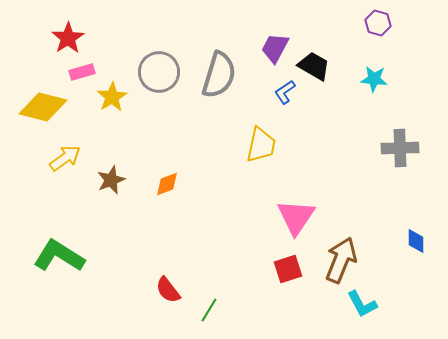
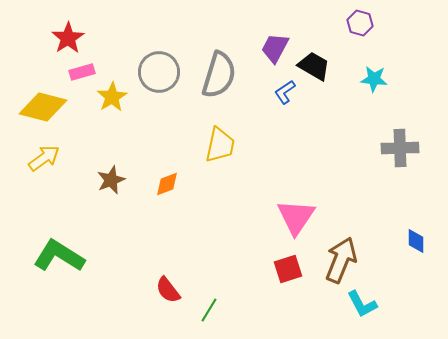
purple hexagon: moved 18 px left
yellow trapezoid: moved 41 px left
yellow arrow: moved 21 px left
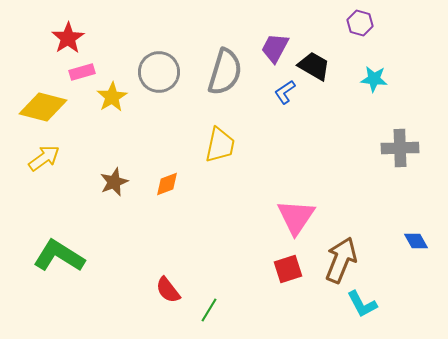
gray semicircle: moved 6 px right, 3 px up
brown star: moved 3 px right, 2 px down
blue diamond: rotated 30 degrees counterclockwise
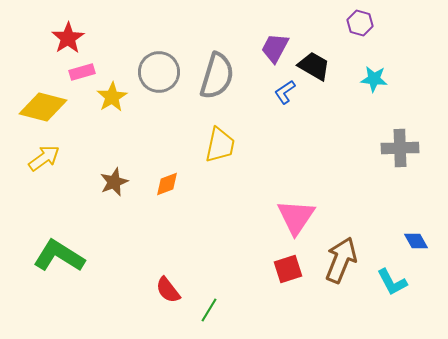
gray semicircle: moved 8 px left, 4 px down
cyan L-shape: moved 30 px right, 22 px up
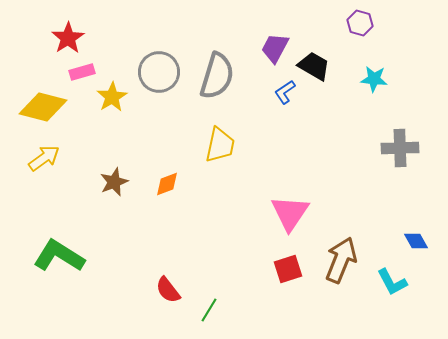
pink triangle: moved 6 px left, 4 px up
